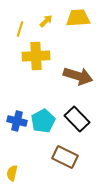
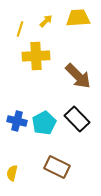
brown arrow: rotated 28 degrees clockwise
cyan pentagon: moved 1 px right, 2 px down
brown rectangle: moved 8 px left, 10 px down
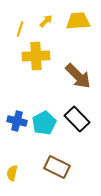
yellow trapezoid: moved 3 px down
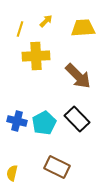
yellow trapezoid: moved 5 px right, 7 px down
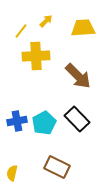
yellow line: moved 1 px right, 2 px down; rotated 21 degrees clockwise
blue cross: rotated 24 degrees counterclockwise
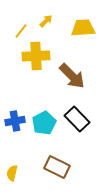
brown arrow: moved 6 px left
blue cross: moved 2 px left
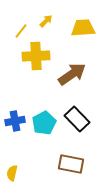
brown arrow: moved 2 px up; rotated 80 degrees counterclockwise
brown rectangle: moved 14 px right, 3 px up; rotated 15 degrees counterclockwise
